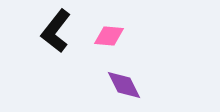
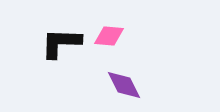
black L-shape: moved 5 px right, 12 px down; rotated 54 degrees clockwise
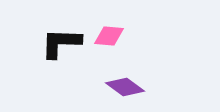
purple diamond: moved 1 px right, 2 px down; rotated 27 degrees counterclockwise
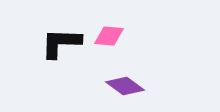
purple diamond: moved 1 px up
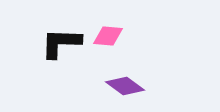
pink diamond: moved 1 px left
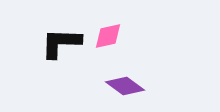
pink diamond: rotated 16 degrees counterclockwise
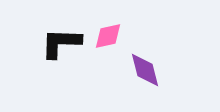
purple diamond: moved 20 px right, 16 px up; rotated 39 degrees clockwise
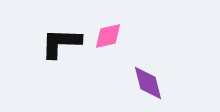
purple diamond: moved 3 px right, 13 px down
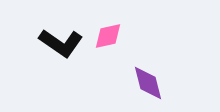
black L-shape: rotated 147 degrees counterclockwise
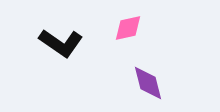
pink diamond: moved 20 px right, 8 px up
